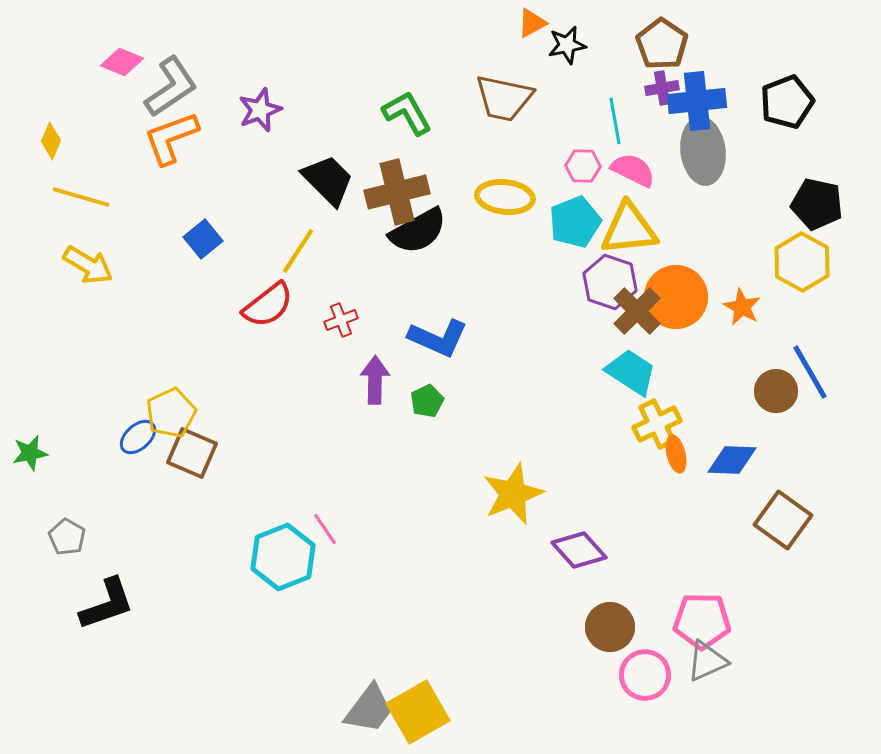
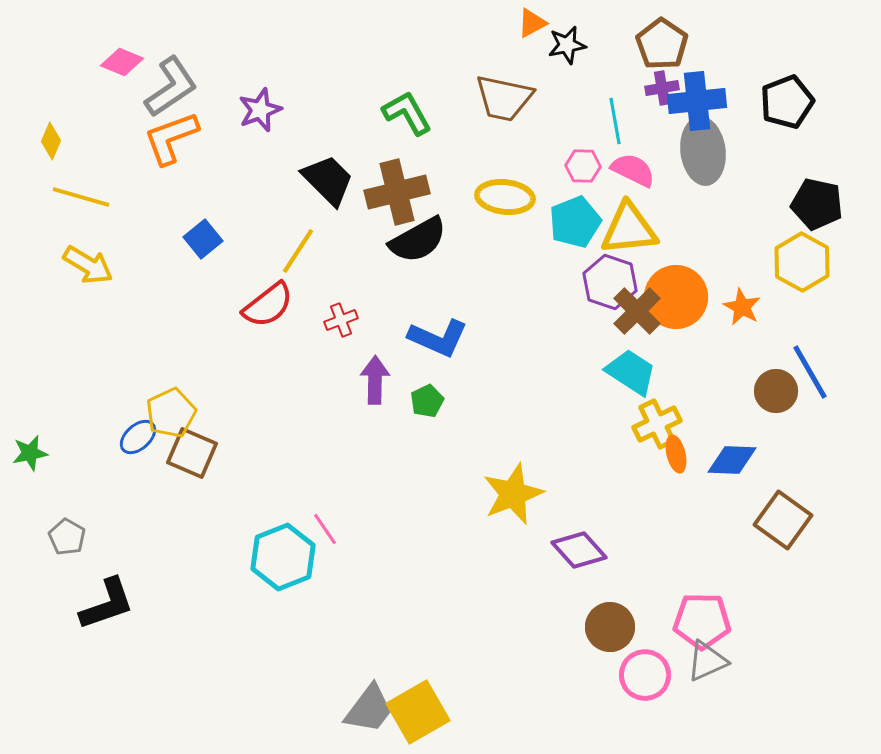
black semicircle at (418, 231): moved 9 px down
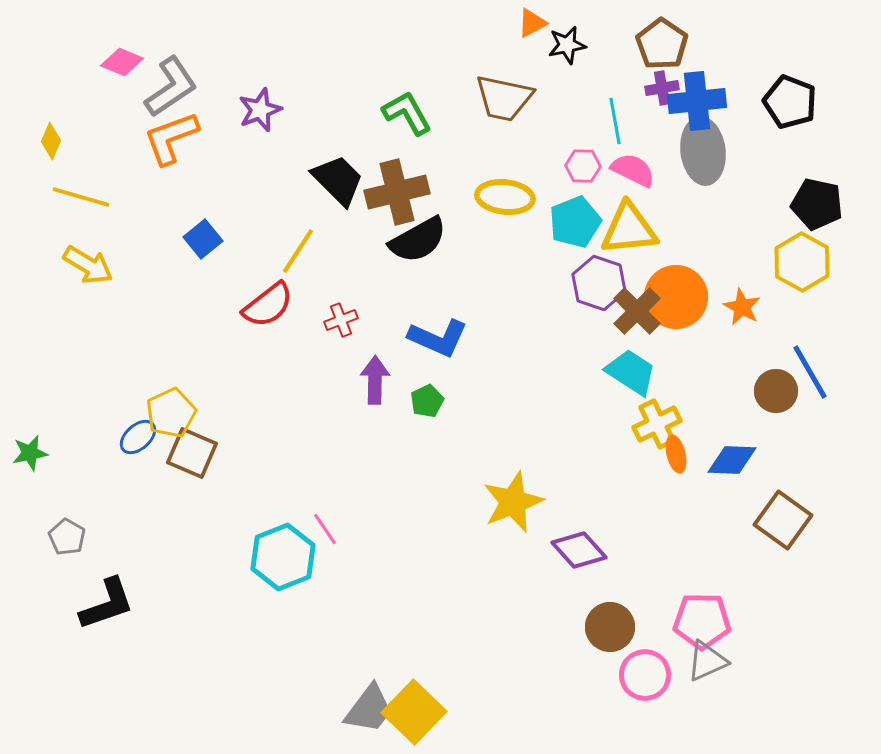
black pentagon at (787, 102): moved 3 px right; rotated 30 degrees counterclockwise
black trapezoid at (328, 180): moved 10 px right
purple hexagon at (610, 282): moved 11 px left, 1 px down
yellow star at (513, 494): moved 8 px down
yellow square at (418, 712): moved 4 px left; rotated 16 degrees counterclockwise
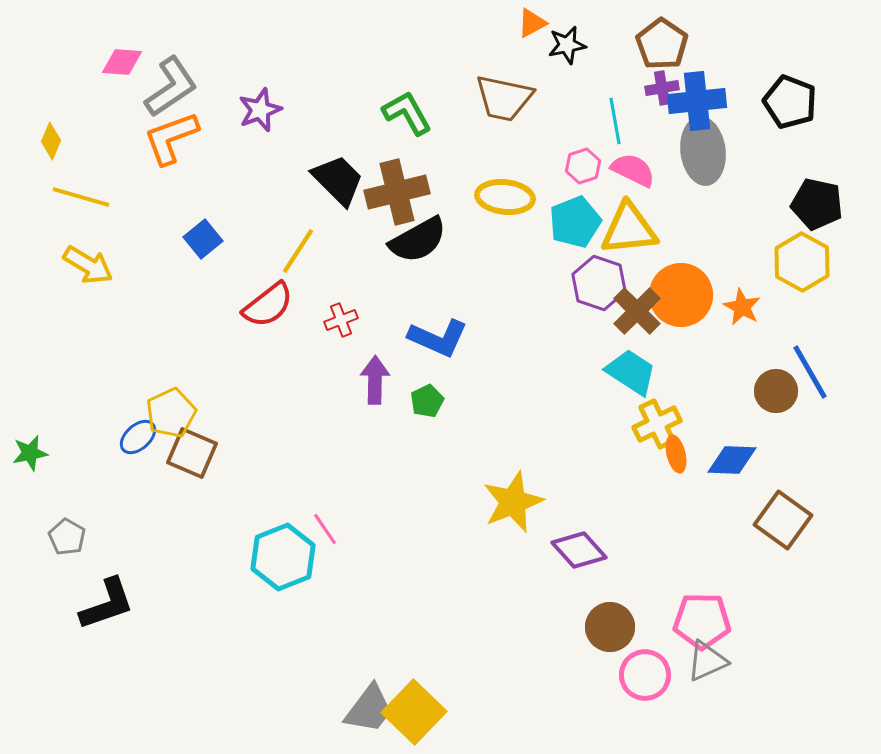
pink diamond at (122, 62): rotated 18 degrees counterclockwise
pink hexagon at (583, 166): rotated 20 degrees counterclockwise
orange circle at (676, 297): moved 5 px right, 2 px up
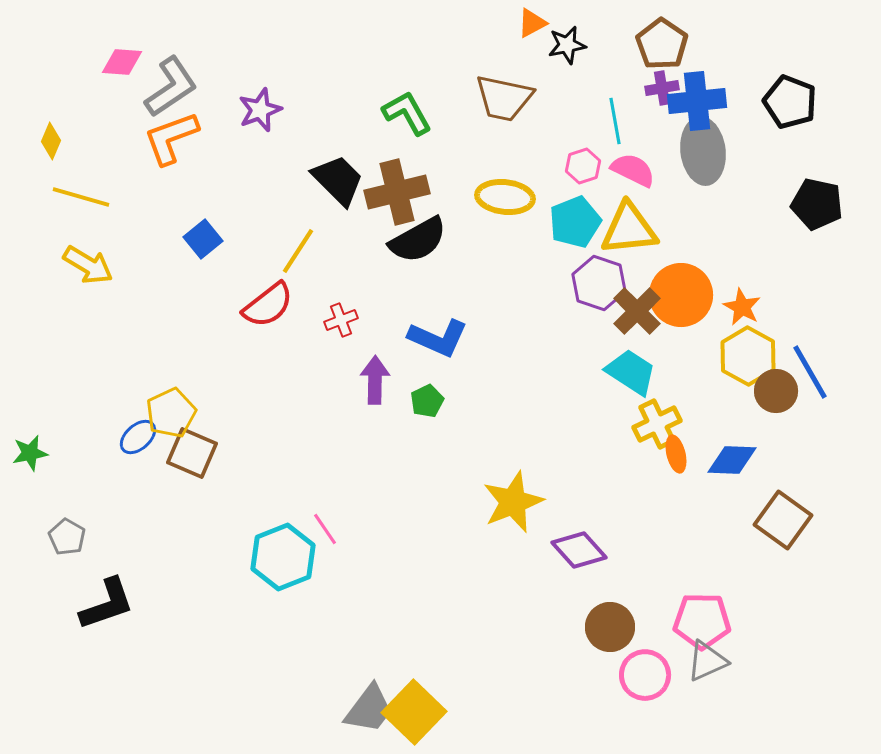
yellow hexagon at (802, 262): moved 54 px left, 94 px down
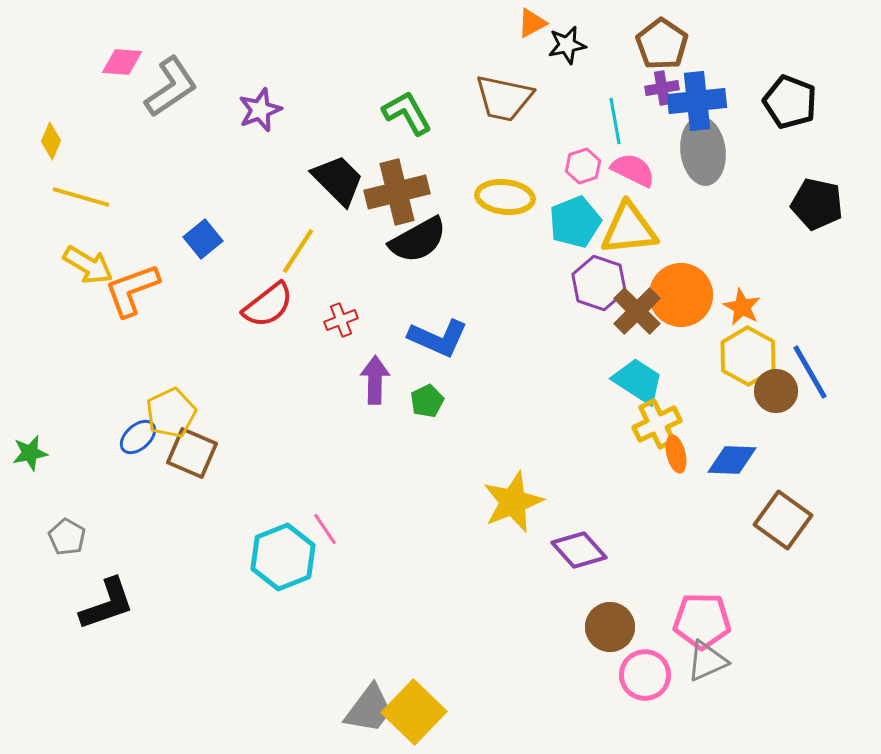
orange L-shape at (171, 138): moved 39 px left, 152 px down
cyan trapezoid at (631, 372): moved 7 px right, 9 px down
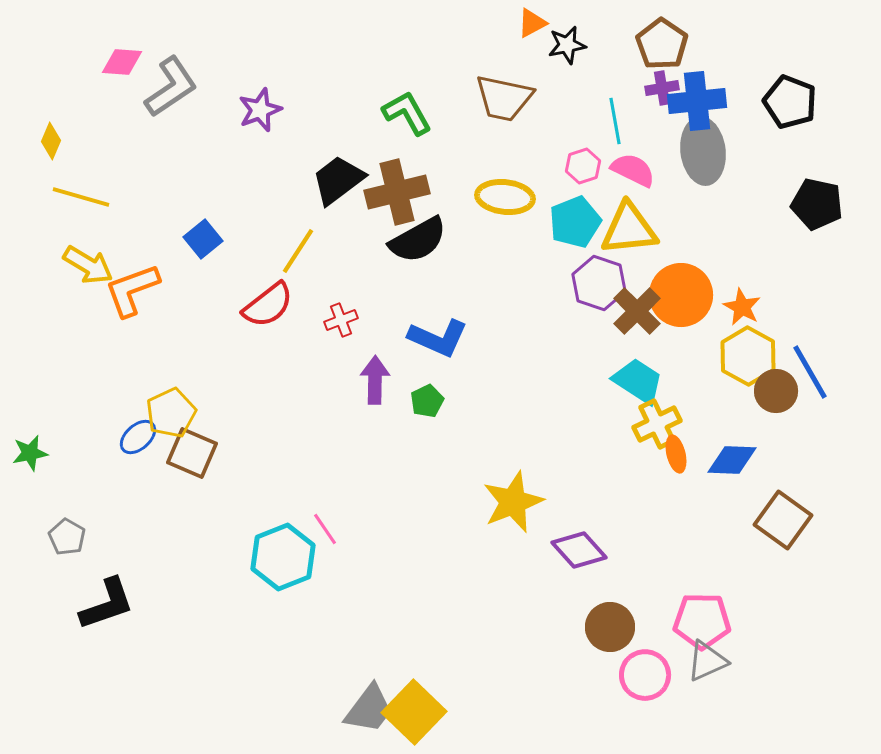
black trapezoid at (338, 180): rotated 82 degrees counterclockwise
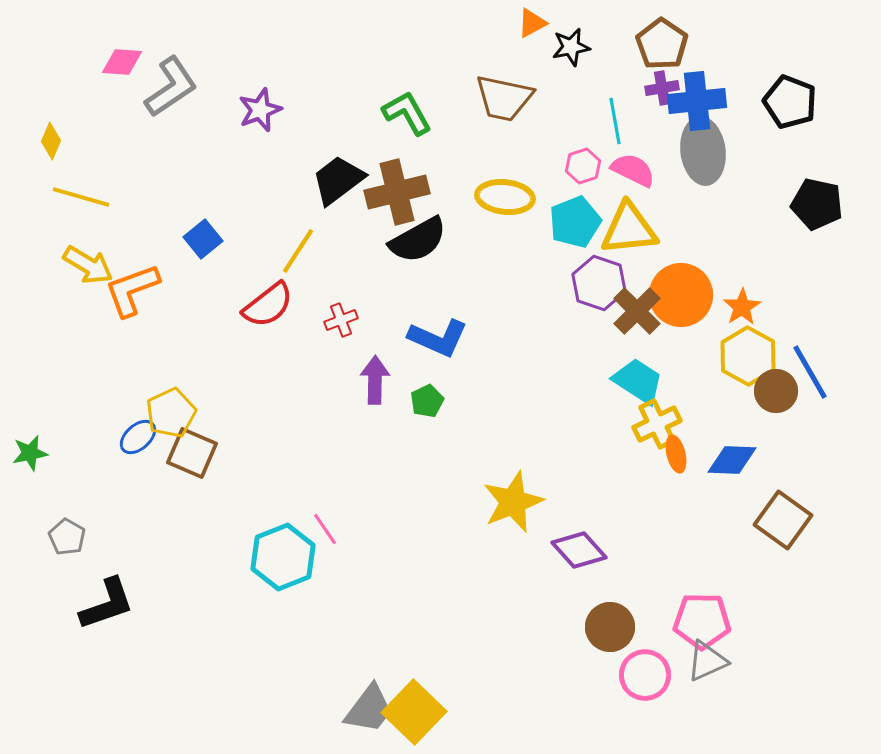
black star at (567, 45): moved 4 px right, 2 px down
orange star at (742, 307): rotated 12 degrees clockwise
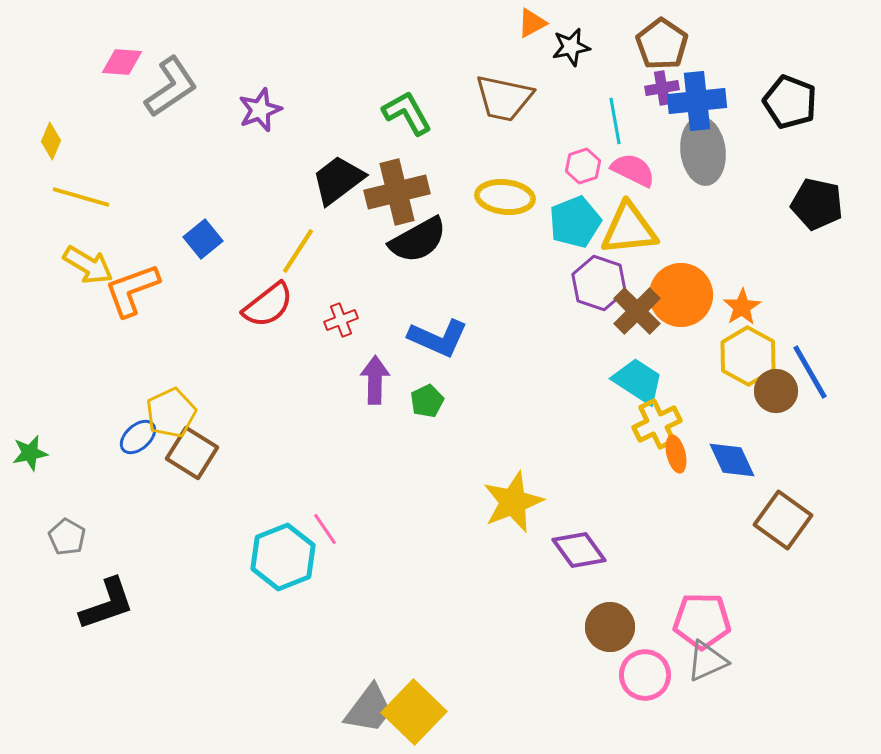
brown square at (192, 453): rotated 9 degrees clockwise
blue diamond at (732, 460): rotated 63 degrees clockwise
purple diamond at (579, 550): rotated 6 degrees clockwise
